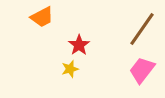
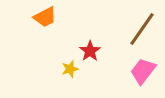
orange trapezoid: moved 3 px right
red star: moved 11 px right, 6 px down
pink trapezoid: moved 1 px right, 1 px down
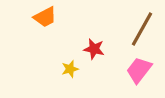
brown line: rotated 6 degrees counterclockwise
red star: moved 4 px right, 2 px up; rotated 25 degrees counterclockwise
pink trapezoid: moved 4 px left, 1 px up
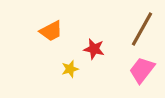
orange trapezoid: moved 6 px right, 14 px down
pink trapezoid: moved 3 px right
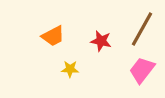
orange trapezoid: moved 2 px right, 5 px down
red star: moved 7 px right, 8 px up
yellow star: rotated 18 degrees clockwise
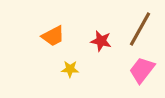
brown line: moved 2 px left
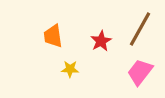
orange trapezoid: rotated 110 degrees clockwise
red star: rotated 30 degrees clockwise
pink trapezoid: moved 2 px left, 2 px down
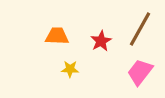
orange trapezoid: moved 4 px right; rotated 100 degrees clockwise
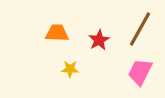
orange trapezoid: moved 3 px up
red star: moved 2 px left, 1 px up
pink trapezoid: rotated 12 degrees counterclockwise
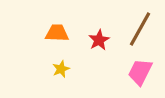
yellow star: moved 9 px left; rotated 24 degrees counterclockwise
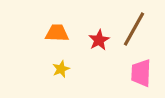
brown line: moved 6 px left
pink trapezoid: moved 1 px right, 1 px down; rotated 24 degrees counterclockwise
